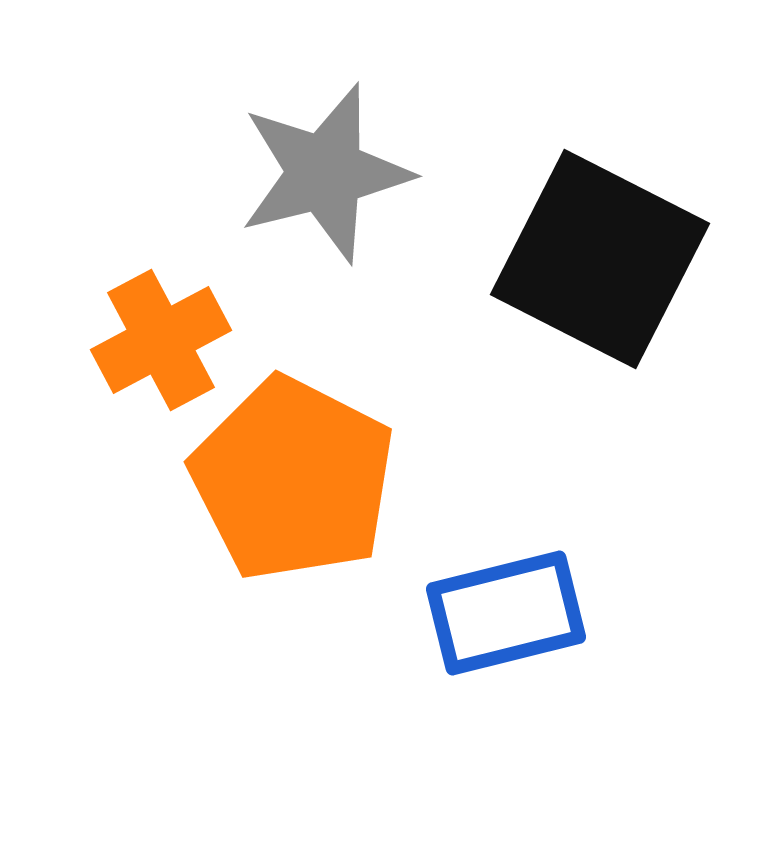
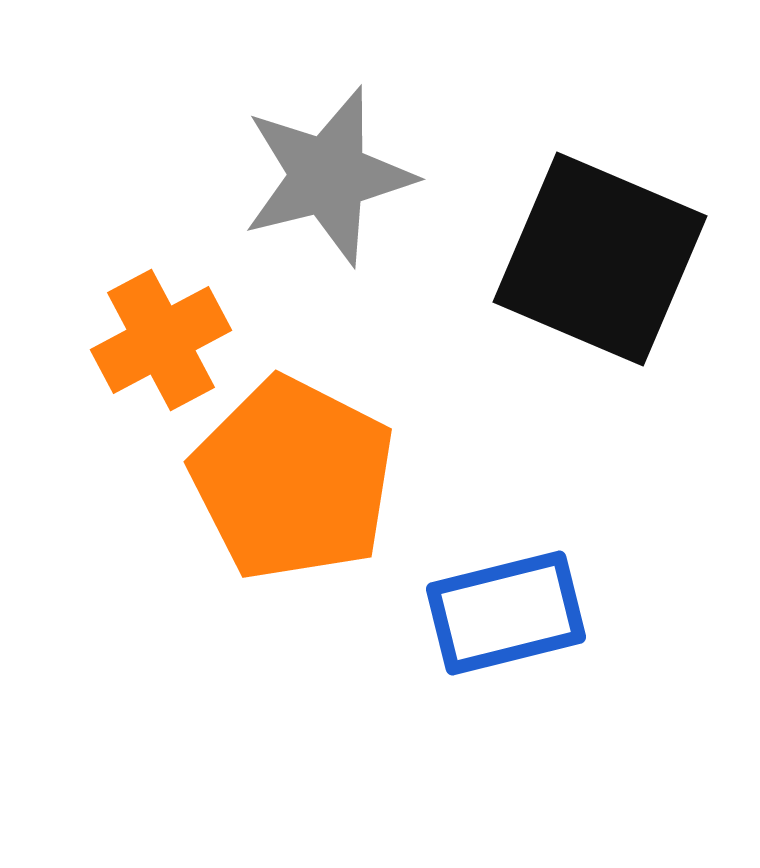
gray star: moved 3 px right, 3 px down
black square: rotated 4 degrees counterclockwise
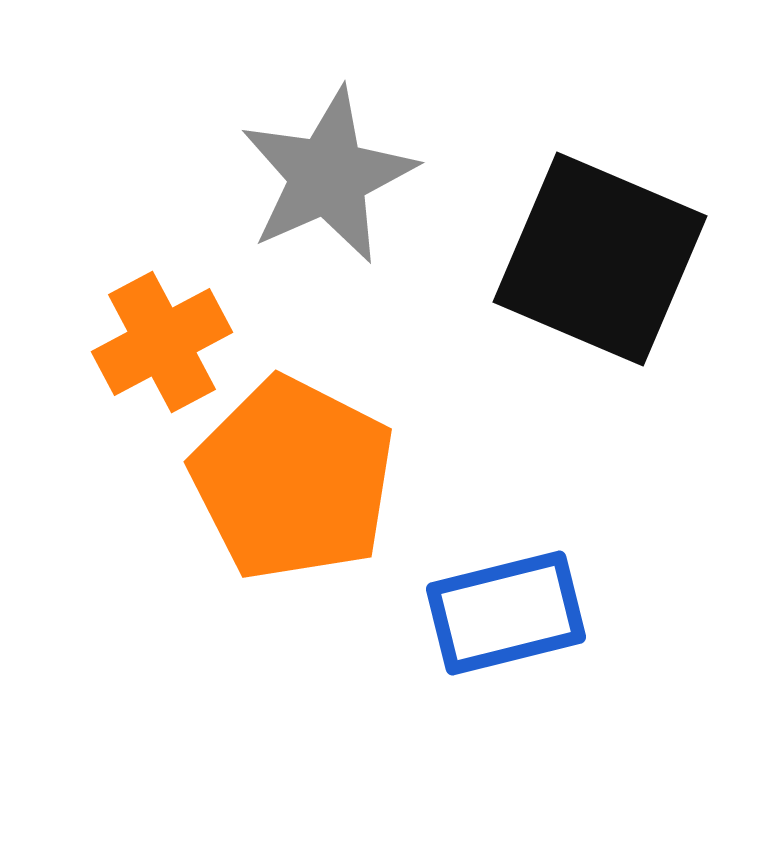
gray star: rotated 10 degrees counterclockwise
orange cross: moved 1 px right, 2 px down
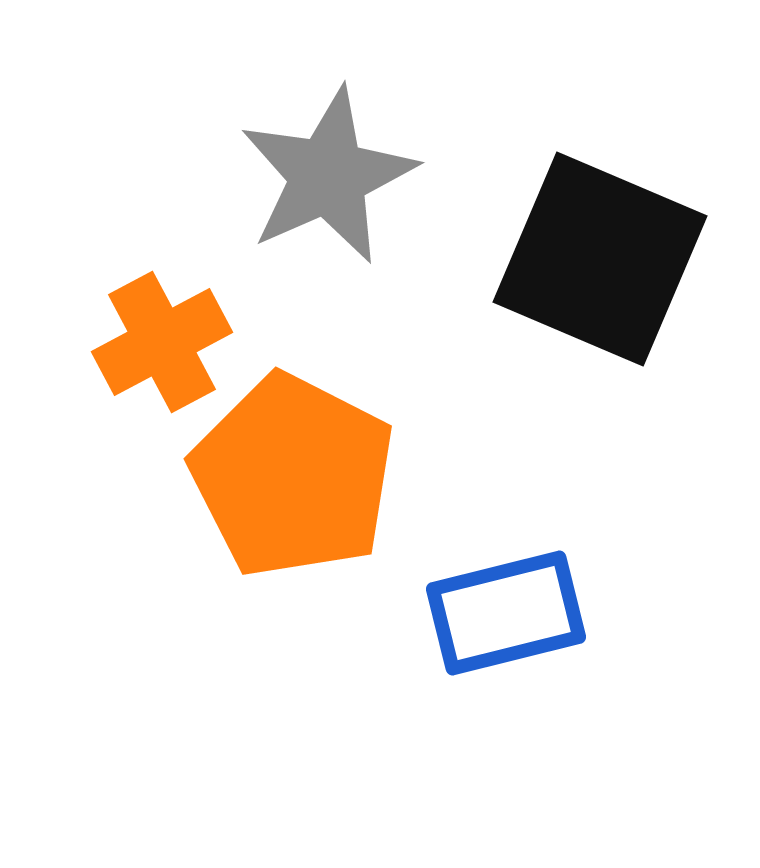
orange pentagon: moved 3 px up
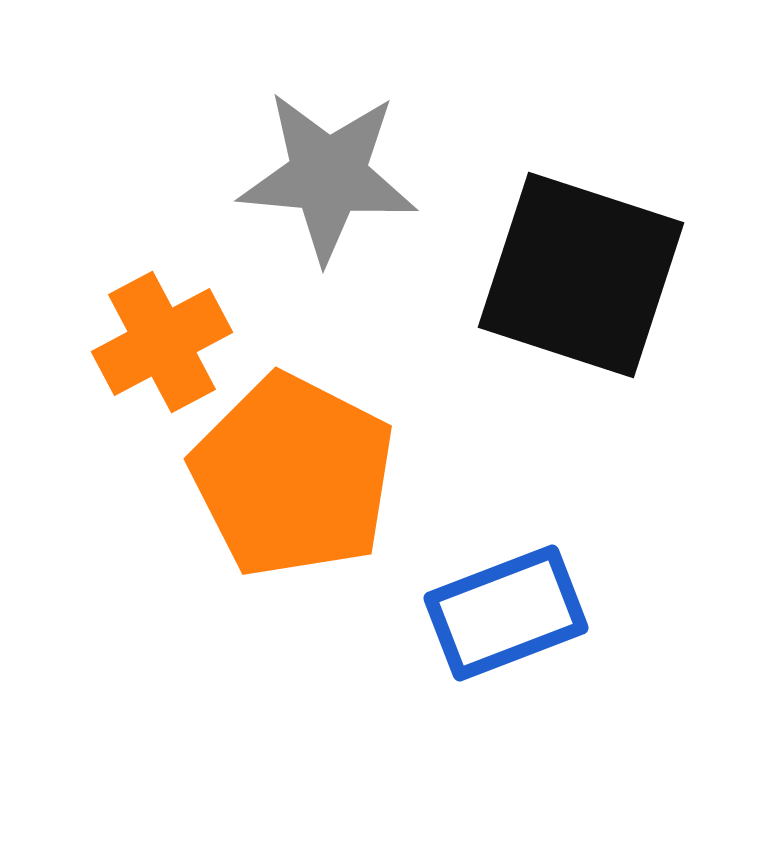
gray star: rotated 29 degrees clockwise
black square: moved 19 px left, 16 px down; rotated 5 degrees counterclockwise
blue rectangle: rotated 7 degrees counterclockwise
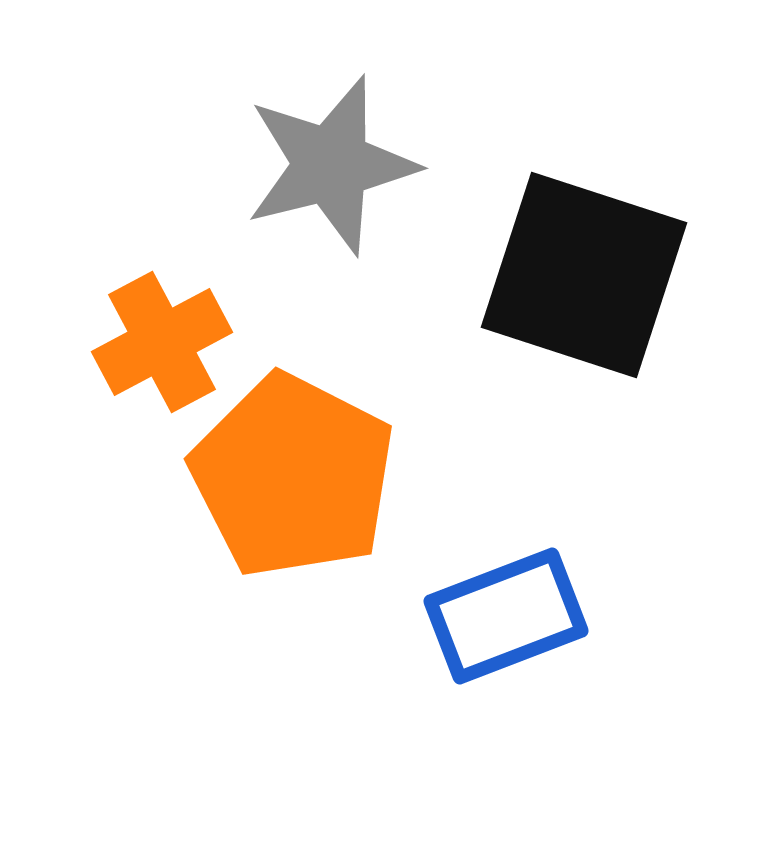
gray star: moved 3 px right, 11 px up; rotated 19 degrees counterclockwise
black square: moved 3 px right
blue rectangle: moved 3 px down
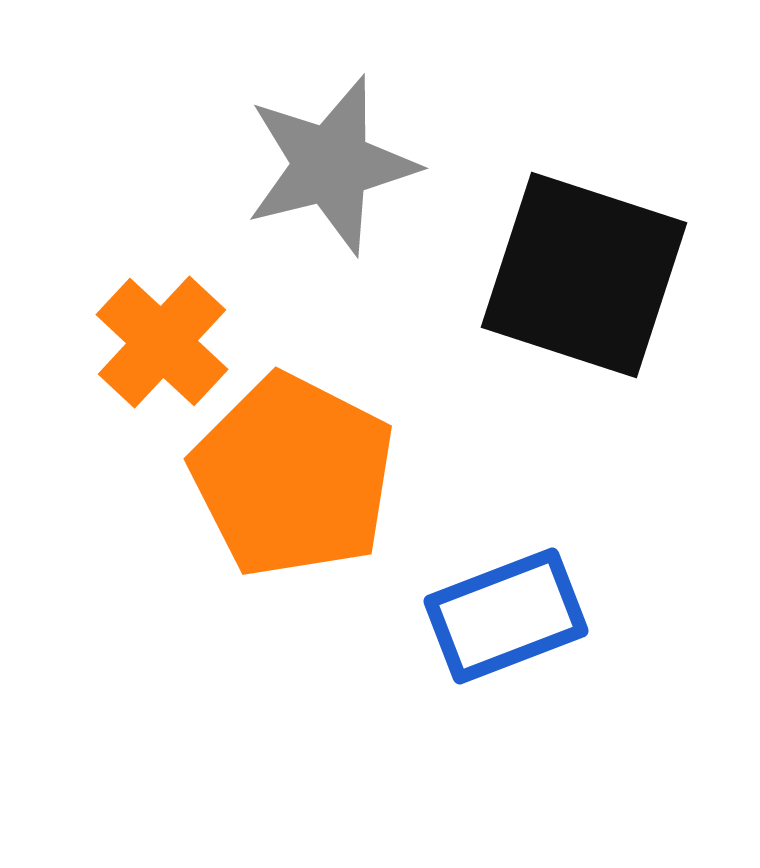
orange cross: rotated 19 degrees counterclockwise
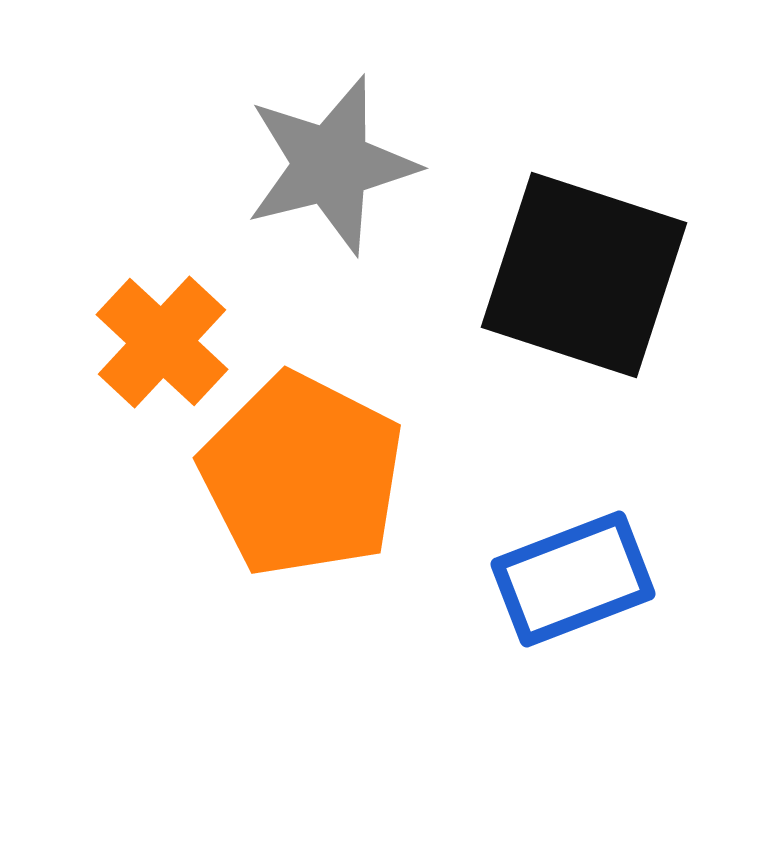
orange pentagon: moved 9 px right, 1 px up
blue rectangle: moved 67 px right, 37 px up
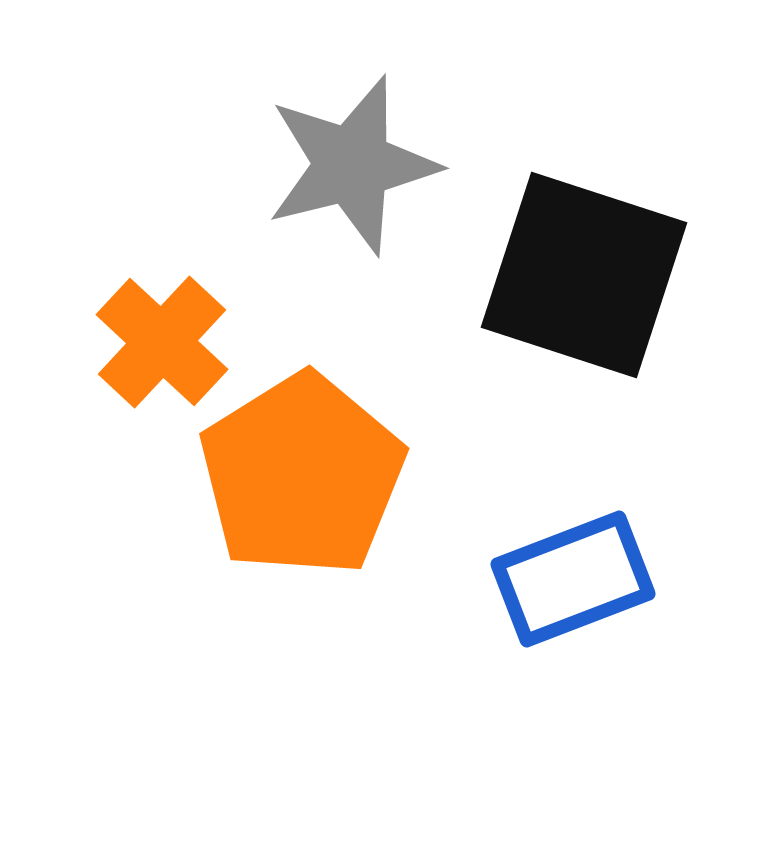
gray star: moved 21 px right
orange pentagon: rotated 13 degrees clockwise
